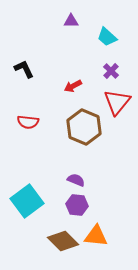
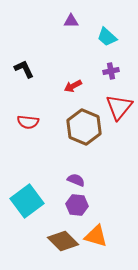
purple cross: rotated 35 degrees clockwise
red triangle: moved 2 px right, 5 px down
orange triangle: rotated 10 degrees clockwise
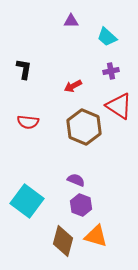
black L-shape: rotated 35 degrees clockwise
red triangle: moved 1 px up; rotated 36 degrees counterclockwise
cyan square: rotated 16 degrees counterclockwise
purple hexagon: moved 4 px right; rotated 15 degrees clockwise
brown diamond: rotated 60 degrees clockwise
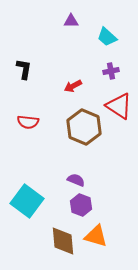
brown diamond: rotated 20 degrees counterclockwise
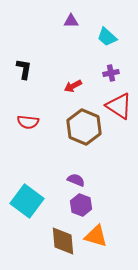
purple cross: moved 2 px down
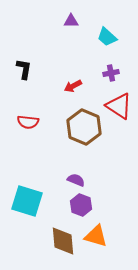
cyan square: rotated 20 degrees counterclockwise
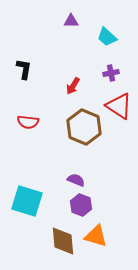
red arrow: rotated 30 degrees counterclockwise
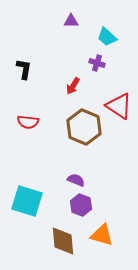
purple cross: moved 14 px left, 10 px up; rotated 28 degrees clockwise
orange triangle: moved 6 px right, 1 px up
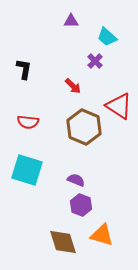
purple cross: moved 2 px left, 2 px up; rotated 28 degrees clockwise
red arrow: rotated 78 degrees counterclockwise
cyan square: moved 31 px up
brown diamond: moved 1 px down; rotated 12 degrees counterclockwise
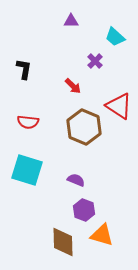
cyan trapezoid: moved 8 px right
purple hexagon: moved 3 px right, 5 px down
brown diamond: rotated 16 degrees clockwise
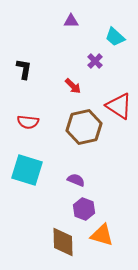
brown hexagon: rotated 24 degrees clockwise
purple hexagon: moved 1 px up
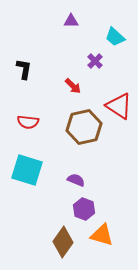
brown diamond: rotated 36 degrees clockwise
